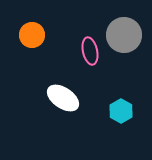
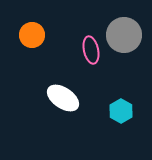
pink ellipse: moved 1 px right, 1 px up
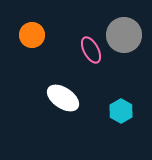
pink ellipse: rotated 16 degrees counterclockwise
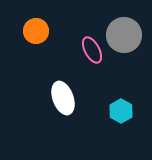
orange circle: moved 4 px right, 4 px up
pink ellipse: moved 1 px right
white ellipse: rotated 36 degrees clockwise
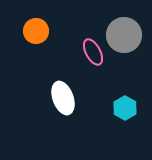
pink ellipse: moved 1 px right, 2 px down
cyan hexagon: moved 4 px right, 3 px up
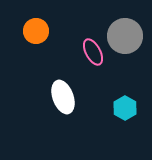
gray circle: moved 1 px right, 1 px down
white ellipse: moved 1 px up
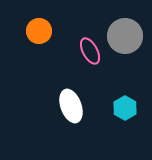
orange circle: moved 3 px right
pink ellipse: moved 3 px left, 1 px up
white ellipse: moved 8 px right, 9 px down
